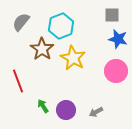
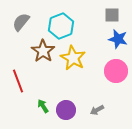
brown star: moved 1 px right, 2 px down
gray arrow: moved 1 px right, 2 px up
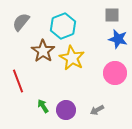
cyan hexagon: moved 2 px right
yellow star: moved 1 px left
pink circle: moved 1 px left, 2 px down
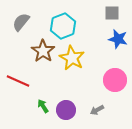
gray square: moved 2 px up
pink circle: moved 7 px down
red line: rotated 45 degrees counterclockwise
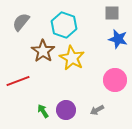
cyan hexagon: moved 1 px right, 1 px up; rotated 20 degrees counterclockwise
red line: rotated 45 degrees counterclockwise
green arrow: moved 5 px down
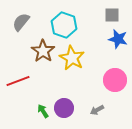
gray square: moved 2 px down
purple circle: moved 2 px left, 2 px up
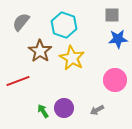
blue star: rotated 18 degrees counterclockwise
brown star: moved 3 px left
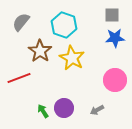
blue star: moved 3 px left, 1 px up
red line: moved 1 px right, 3 px up
